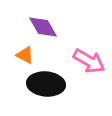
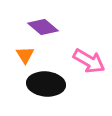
purple diamond: rotated 20 degrees counterclockwise
orange triangle: rotated 30 degrees clockwise
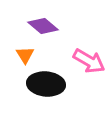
purple diamond: moved 1 px up
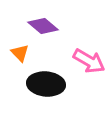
orange triangle: moved 5 px left, 2 px up; rotated 12 degrees counterclockwise
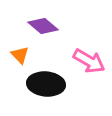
orange triangle: moved 2 px down
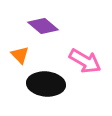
pink arrow: moved 4 px left
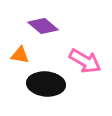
orange triangle: rotated 36 degrees counterclockwise
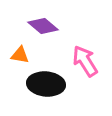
pink arrow: rotated 152 degrees counterclockwise
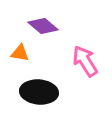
orange triangle: moved 2 px up
black ellipse: moved 7 px left, 8 px down
